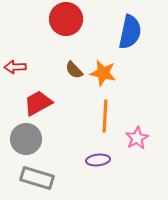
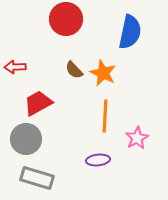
orange star: rotated 12 degrees clockwise
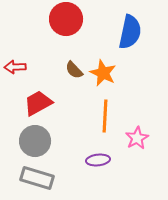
gray circle: moved 9 px right, 2 px down
